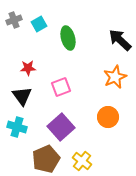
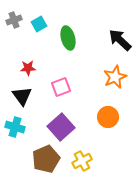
cyan cross: moved 2 px left
yellow cross: rotated 24 degrees clockwise
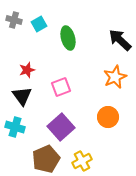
gray cross: rotated 35 degrees clockwise
red star: moved 1 px left, 2 px down; rotated 14 degrees counterclockwise
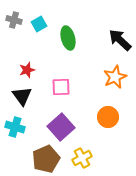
pink square: rotated 18 degrees clockwise
yellow cross: moved 3 px up
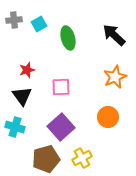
gray cross: rotated 21 degrees counterclockwise
black arrow: moved 6 px left, 5 px up
brown pentagon: rotated 8 degrees clockwise
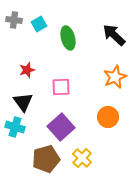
gray cross: rotated 14 degrees clockwise
black triangle: moved 1 px right, 6 px down
yellow cross: rotated 18 degrees counterclockwise
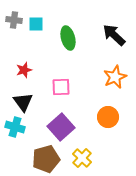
cyan square: moved 3 px left; rotated 28 degrees clockwise
red star: moved 3 px left
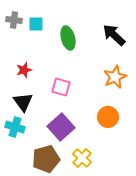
pink square: rotated 18 degrees clockwise
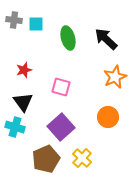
black arrow: moved 8 px left, 4 px down
brown pentagon: rotated 8 degrees counterclockwise
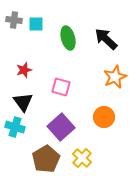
orange circle: moved 4 px left
brown pentagon: rotated 8 degrees counterclockwise
